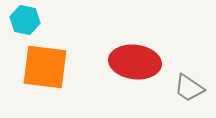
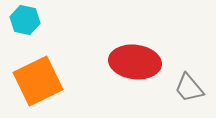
orange square: moved 7 px left, 14 px down; rotated 33 degrees counterclockwise
gray trapezoid: rotated 16 degrees clockwise
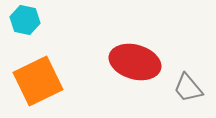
red ellipse: rotated 9 degrees clockwise
gray trapezoid: moved 1 px left
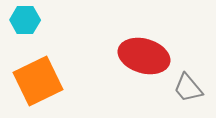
cyan hexagon: rotated 12 degrees counterclockwise
red ellipse: moved 9 px right, 6 px up
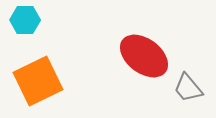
red ellipse: rotated 21 degrees clockwise
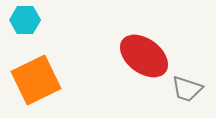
orange square: moved 2 px left, 1 px up
gray trapezoid: moved 1 px left, 1 px down; rotated 32 degrees counterclockwise
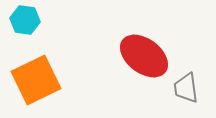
cyan hexagon: rotated 8 degrees clockwise
gray trapezoid: moved 1 px left, 1 px up; rotated 64 degrees clockwise
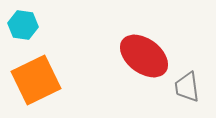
cyan hexagon: moved 2 px left, 5 px down
gray trapezoid: moved 1 px right, 1 px up
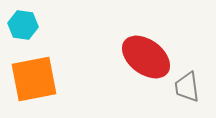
red ellipse: moved 2 px right, 1 px down
orange square: moved 2 px left, 1 px up; rotated 15 degrees clockwise
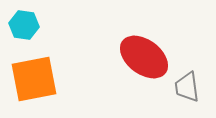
cyan hexagon: moved 1 px right
red ellipse: moved 2 px left
